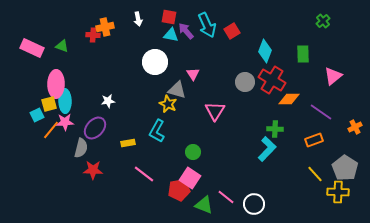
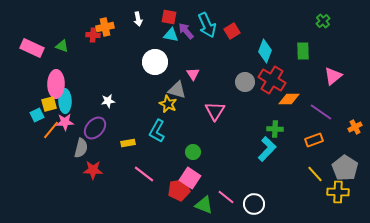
green rectangle at (303, 54): moved 3 px up
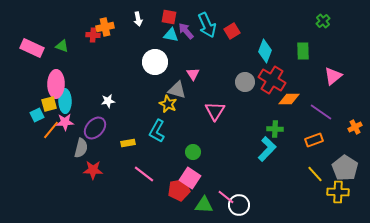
white circle at (254, 204): moved 15 px left, 1 px down
green triangle at (204, 205): rotated 18 degrees counterclockwise
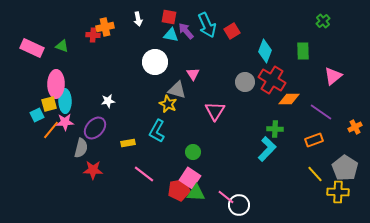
green triangle at (204, 205): moved 8 px left, 12 px up
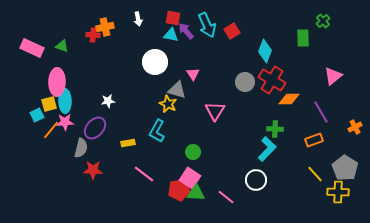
red square at (169, 17): moved 4 px right, 1 px down
green rectangle at (303, 51): moved 13 px up
pink ellipse at (56, 84): moved 1 px right, 2 px up
purple line at (321, 112): rotated 25 degrees clockwise
white circle at (239, 205): moved 17 px right, 25 px up
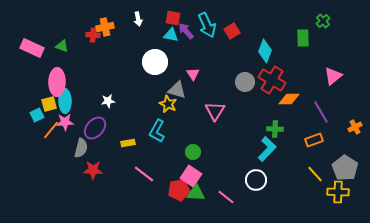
pink square at (190, 178): moved 1 px right, 2 px up
